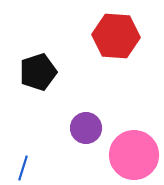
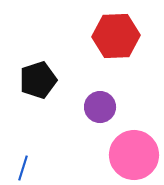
red hexagon: rotated 6 degrees counterclockwise
black pentagon: moved 8 px down
purple circle: moved 14 px right, 21 px up
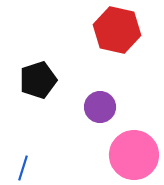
red hexagon: moved 1 px right, 6 px up; rotated 15 degrees clockwise
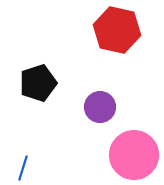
black pentagon: moved 3 px down
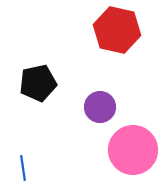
black pentagon: rotated 6 degrees clockwise
pink circle: moved 1 px left, 5 px up
blue line: rotated 25 degrees counterclockwise
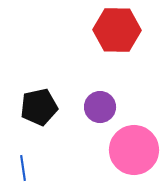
red hexagon: rotated 12 degrees counterclockwise
black pentagon: moved 1 px right, 24 px down
pink circle: moved 1 px right
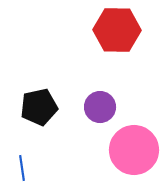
blue line: moved 1 px left
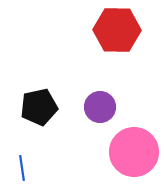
pink circle: moved 2 px down
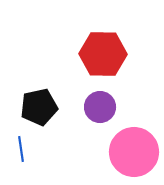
red hexagon: moved 14 px left, 24 px down
blue line: moved 1 px left, 19 px up
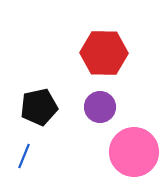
red hexagon: moved 1 px right, 1 px up
blue line: moved 3 px right, 7 px down; rotated 30 degrees clockwise
